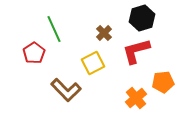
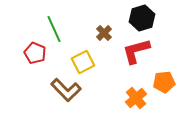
red pentagon: moved 1 px right; rotated 15 degrees counterclockwise
yellow square: moved 10 px left, 1 px up
orange pentagon: moved 1 px right
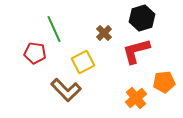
red pentagon: rotated 15 degrees counterclockwise
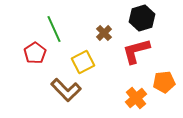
red pentagon: rotated 30 degrees clockwise
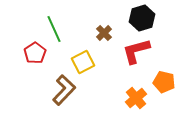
orange pentagon: rotated 20 degrees clockwise
brown L-shape: moved 2 px left; rotated 92 degrees counterclockwise
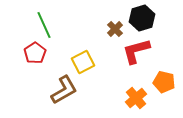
green line: moved 10 px left, 4 px up
brown cross: moved 11 px right, 4 px up
brown L-shape: rotated 16 degrees clockwise
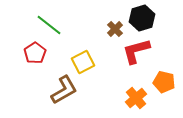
green line: moved 5 px right; rotated 28 degrees counterclockwise
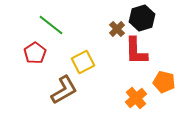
green line: moved 2 px right
brown cross: moved 2 px right
red L-shape: rotated 76 degrees counterclockwise
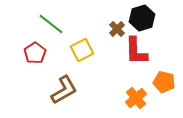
green line: moved 1 px up
yellow square: moved 1 px left, 12 px up
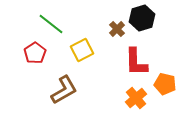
red L-shape: moved 11 px down
orange pentagon: moved 1 px right, 2 px down
